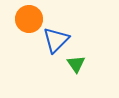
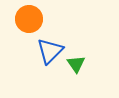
blue triangle: moved 6 px left, 11 px down
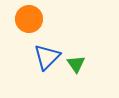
blue triangle: moved 3 px left, 6 px down
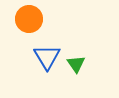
blue triangle: rotated 16 degrees counterclockwise
